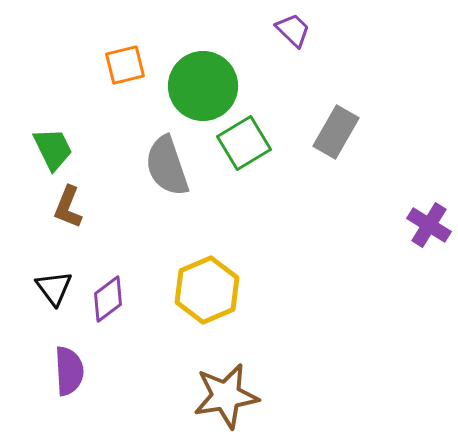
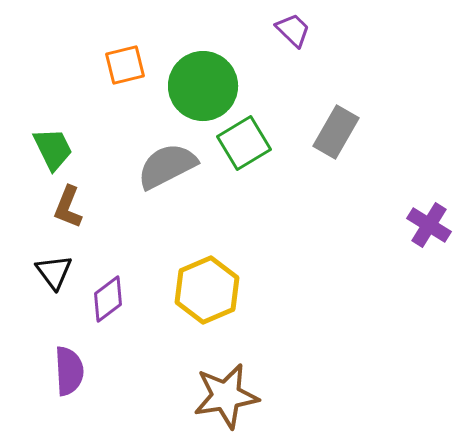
gray semicircle: rotated 82 degrees clockwise
black triangle: moved 16 px up
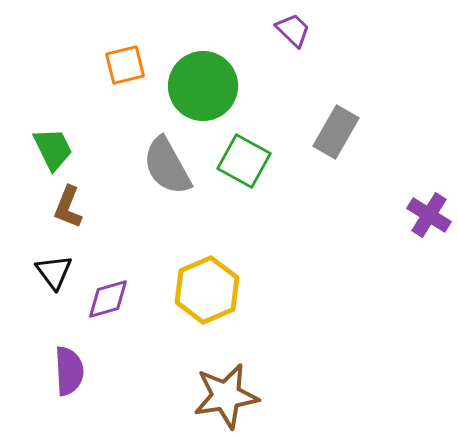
green square: moved 18 px down; rotated 30 degrees counterclockwise
gray semicircle: rotated 92 degrees counterclockwise
purple cross: moved 10 px up
purple diamond: rotated 21 degrees clockwise
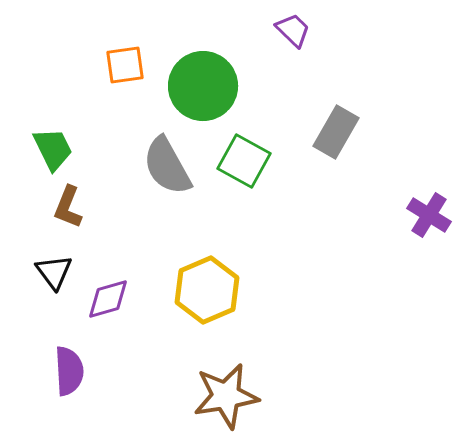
orange square: rotated 6 degrees clockwise
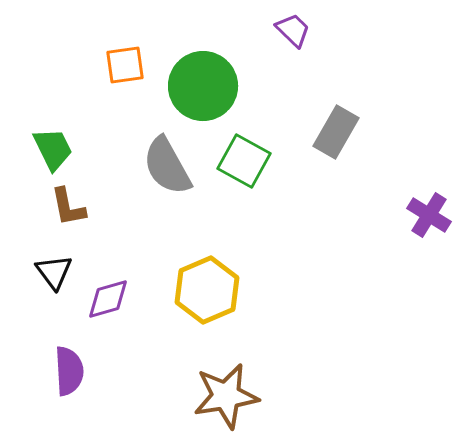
brown L-shape: rotated 33 degrees counterclockwise
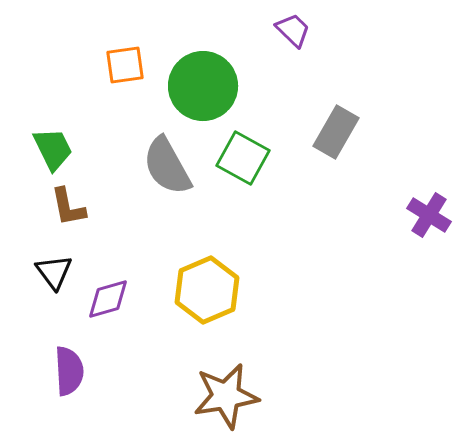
green square: moved 1 px left, 3 px up
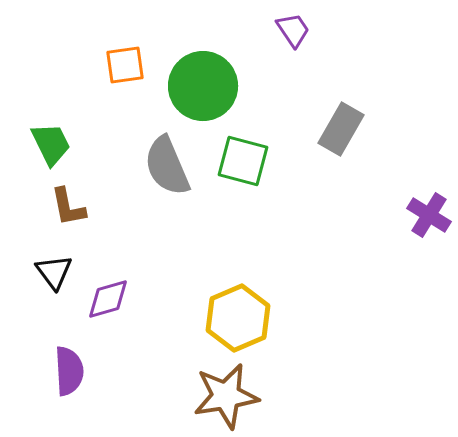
purple trapezoid: rotated 12 degrees clockwise
gray rectangle: moved 5 px right, 3 px up
green trapezoid: moved 2 px left, 5 px up
green square: moved 3 px down; rotated 14 degrees counterclockwise
gray semicircle: rotated 6 degrees clockwise
yellow hexagon: moved 31 px right, 28 px down
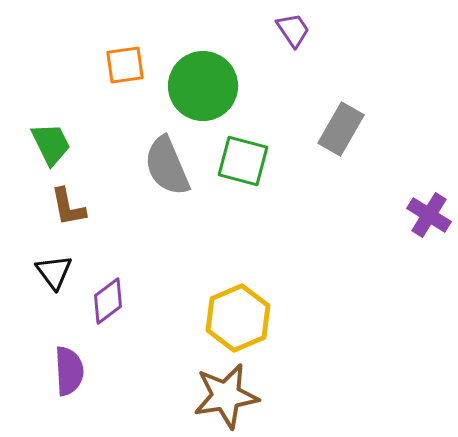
purple diamond: moved 2 px down; rotated 21 degrees counterclockwise
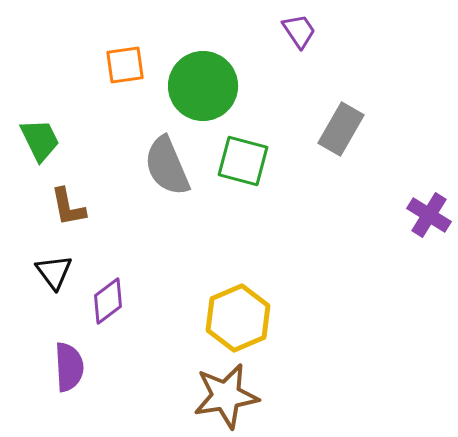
purple trapezoid: moved 6 px right, 1 px down
green trapezoid: moved 11 px left, 4 px up
purple semicircle: moved 4 px up
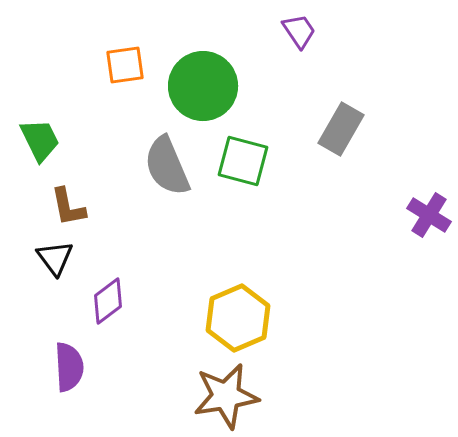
black triangle: moved 1 px right, 14 px up
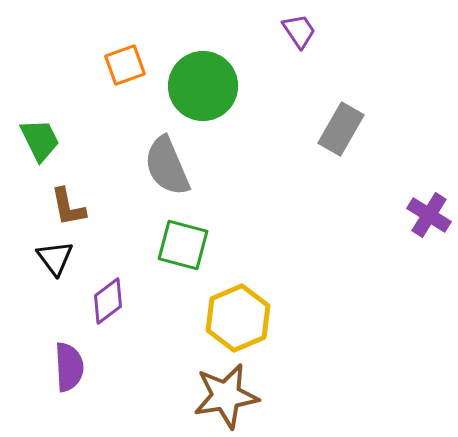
orange square: rotated 12 degrees counterclockwise
green square: moved 60 px left, 84 px down
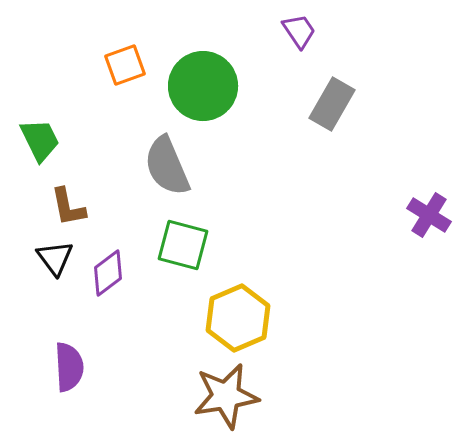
gray rectangle: moved 9 px left, 25 px up
purple diamond: moved 28 px up
